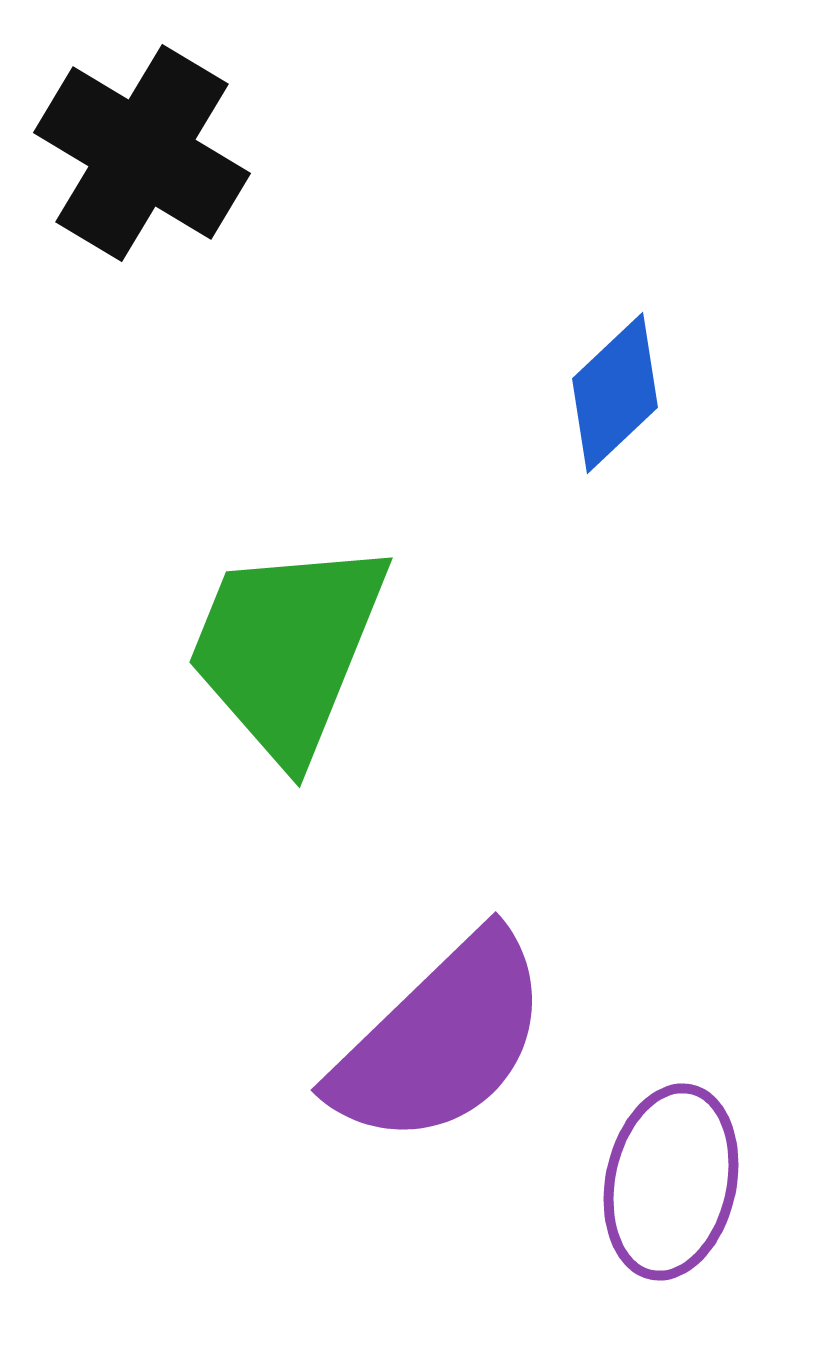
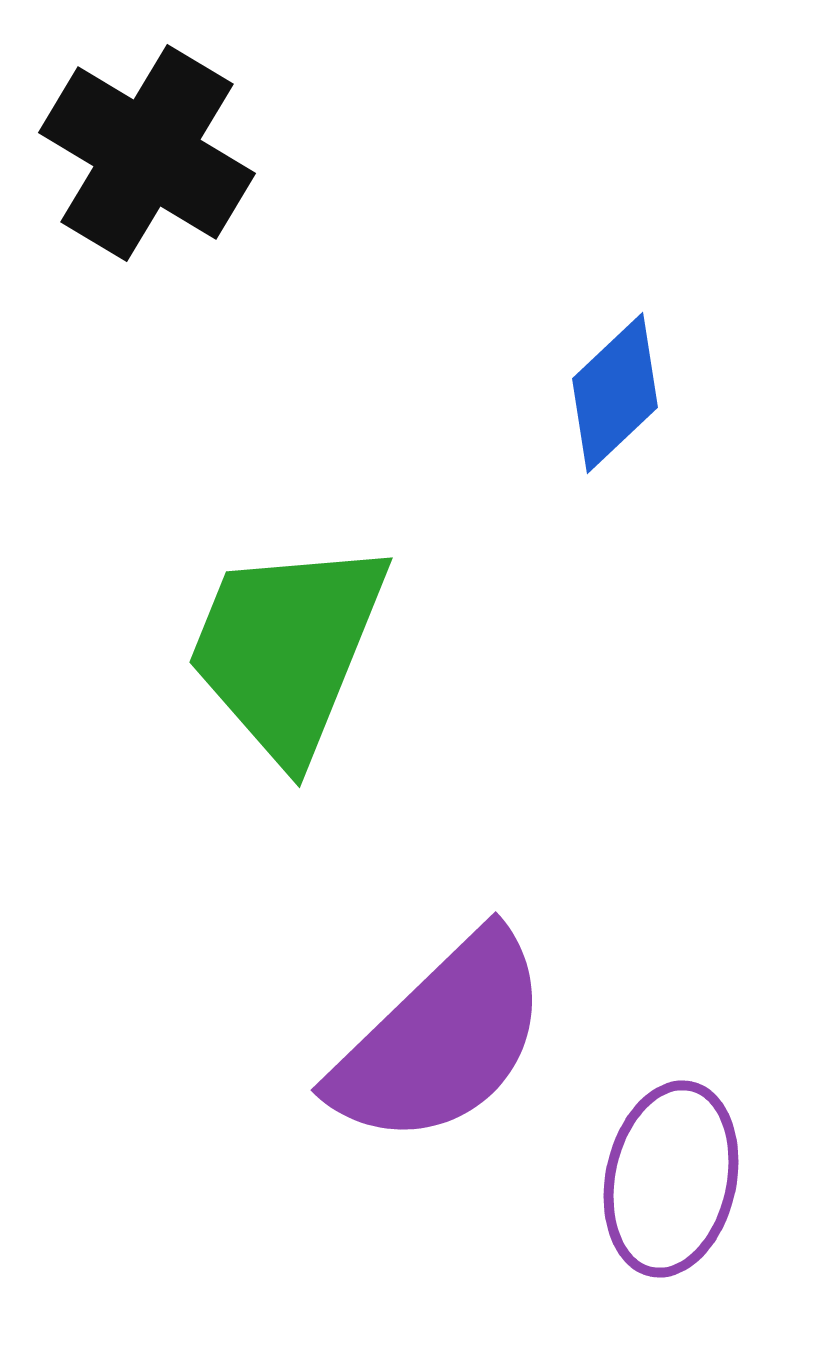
black cross: moved 5 px right
purple ellipse: moved 3 px up
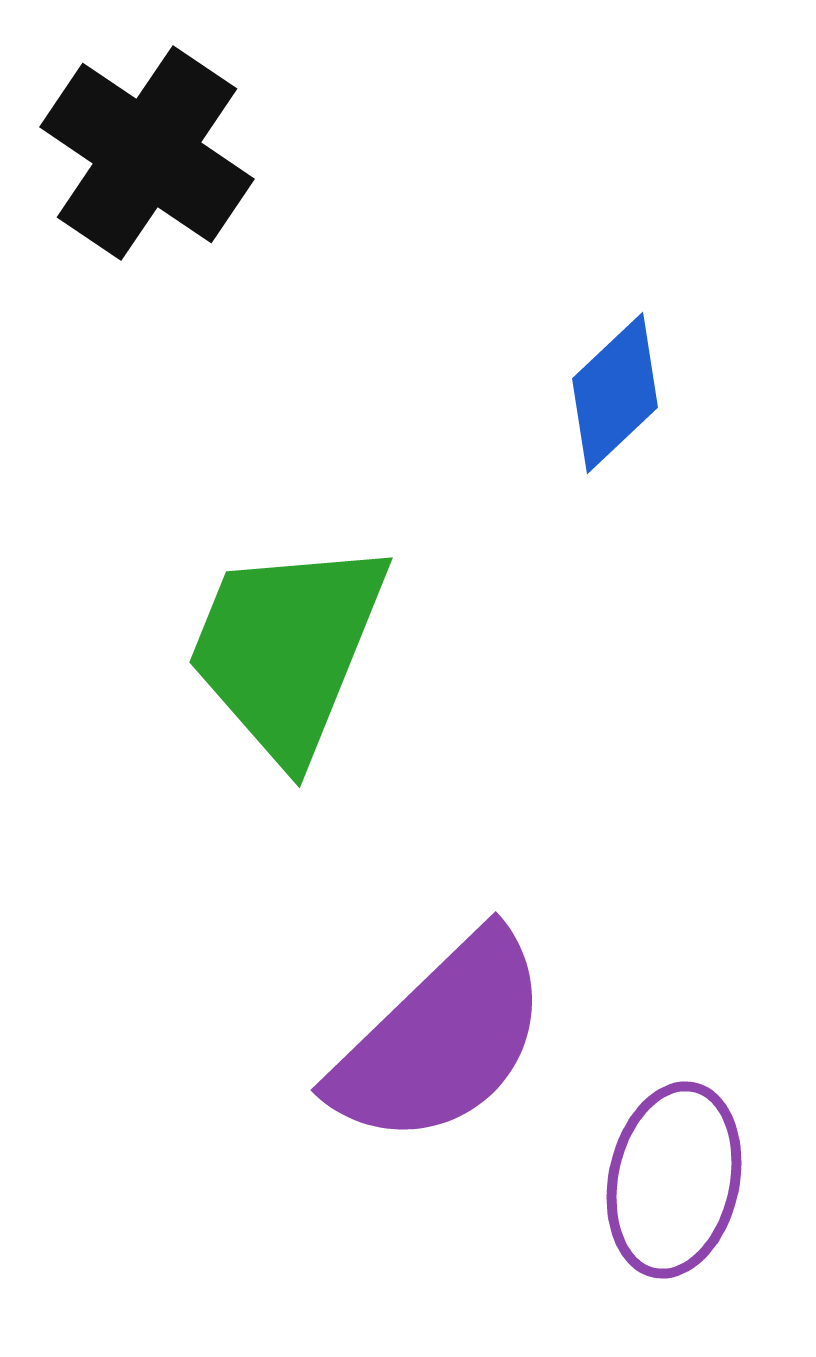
black cross: rotated 3 degrees clockwise
purple ellipse: moved 3 px right, 1 px down
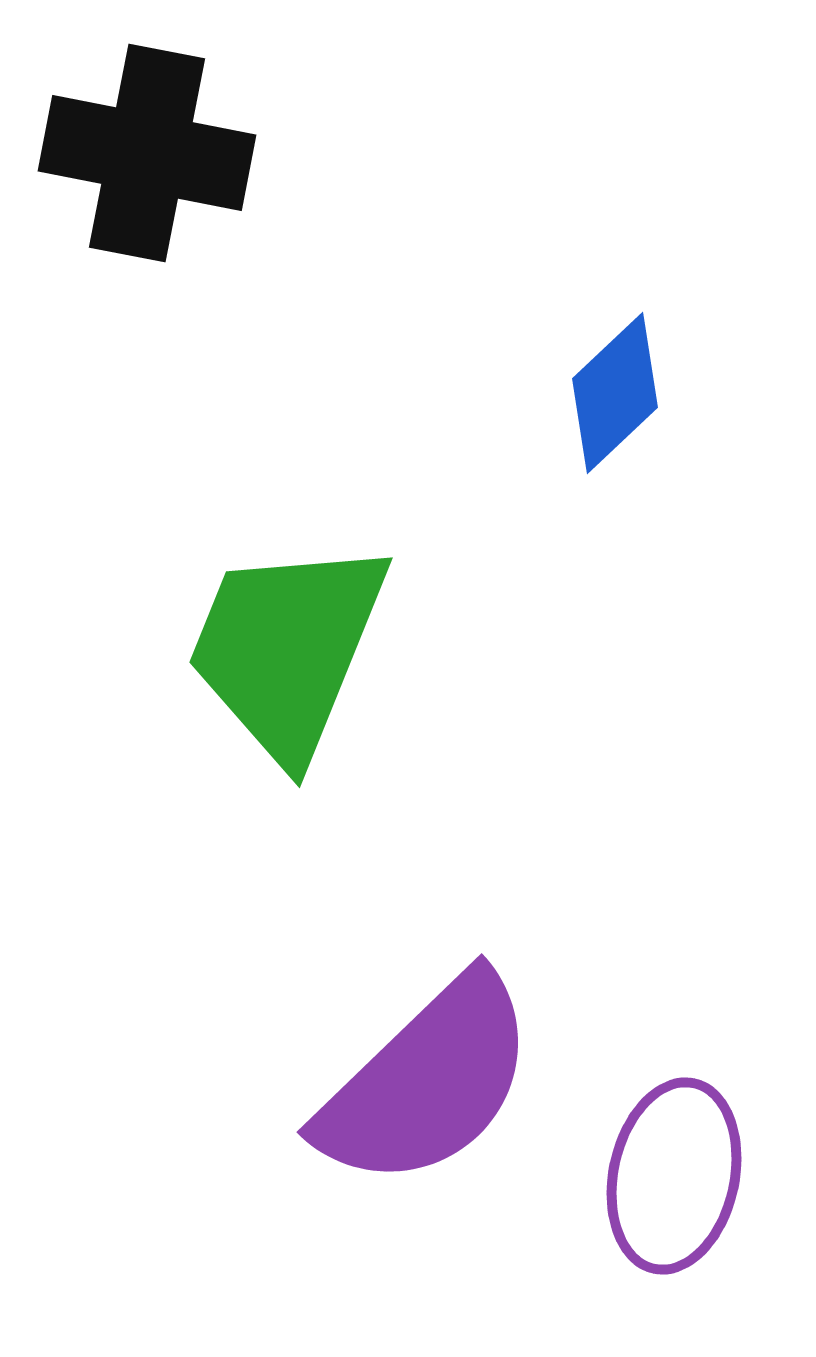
black cross: rotated 23 degrees counterclockwise
purple semicircle: moved 14 px left, 42 px down
purple ellipse: moved 4 px up
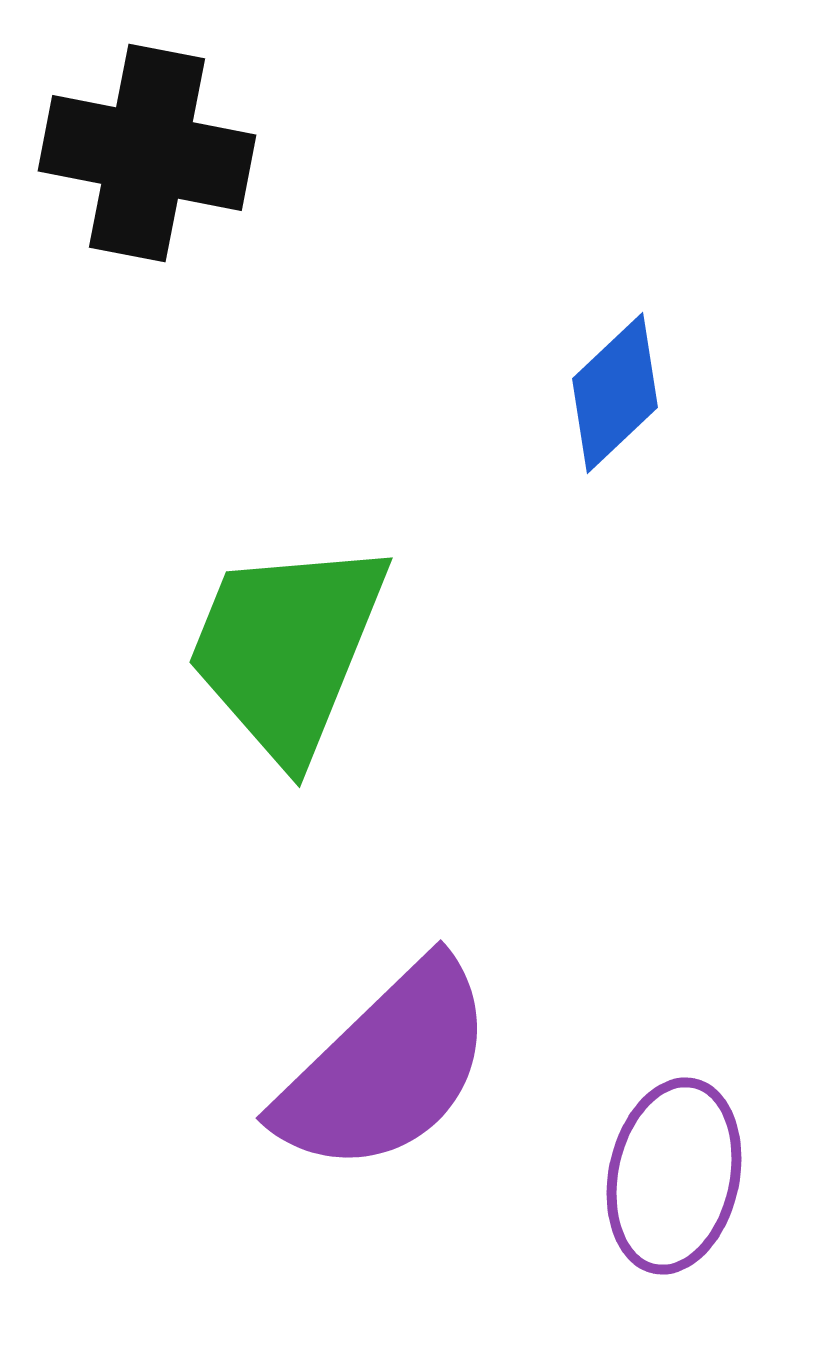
purple semicircle: moved 41 px left, 14 px up
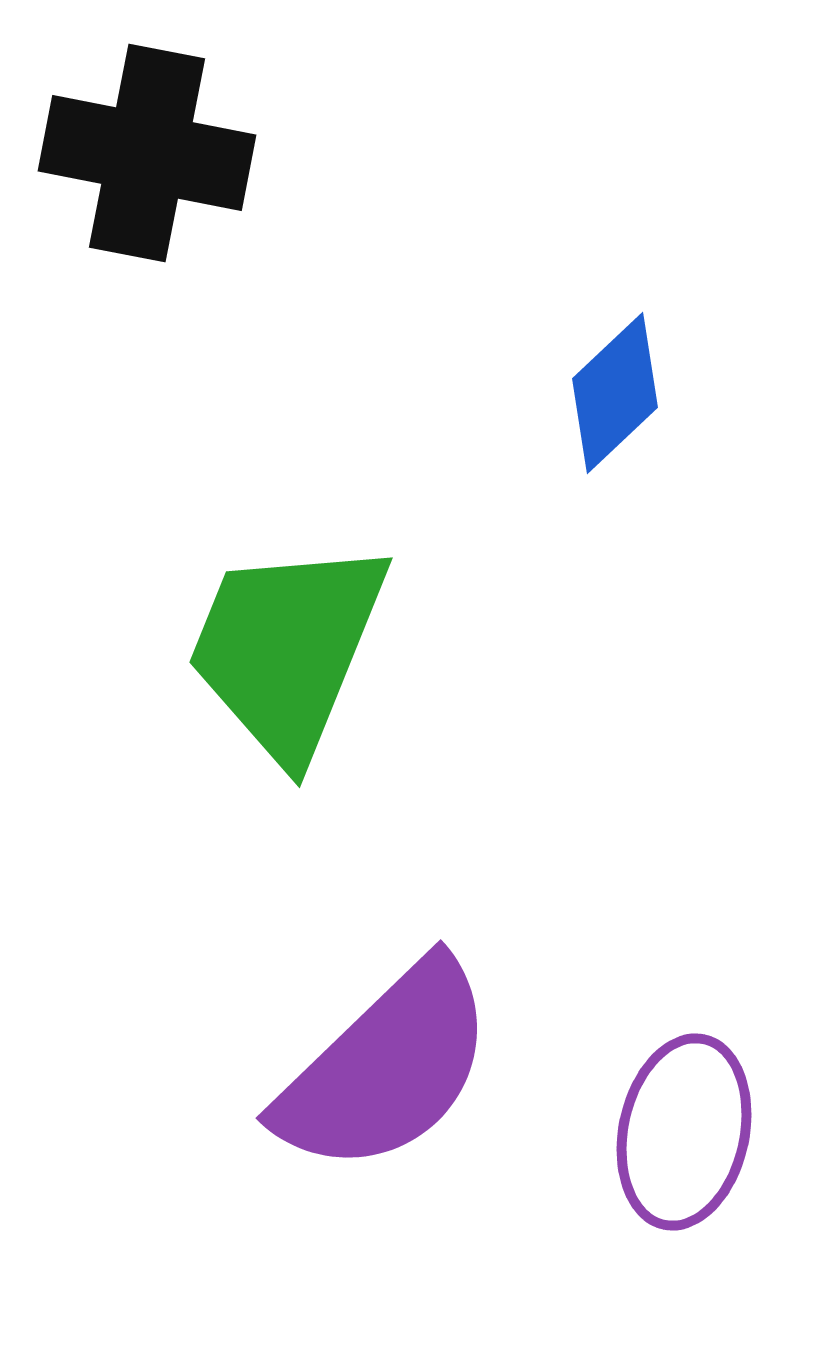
purple ellipse: moved 10 px right, 44 px up
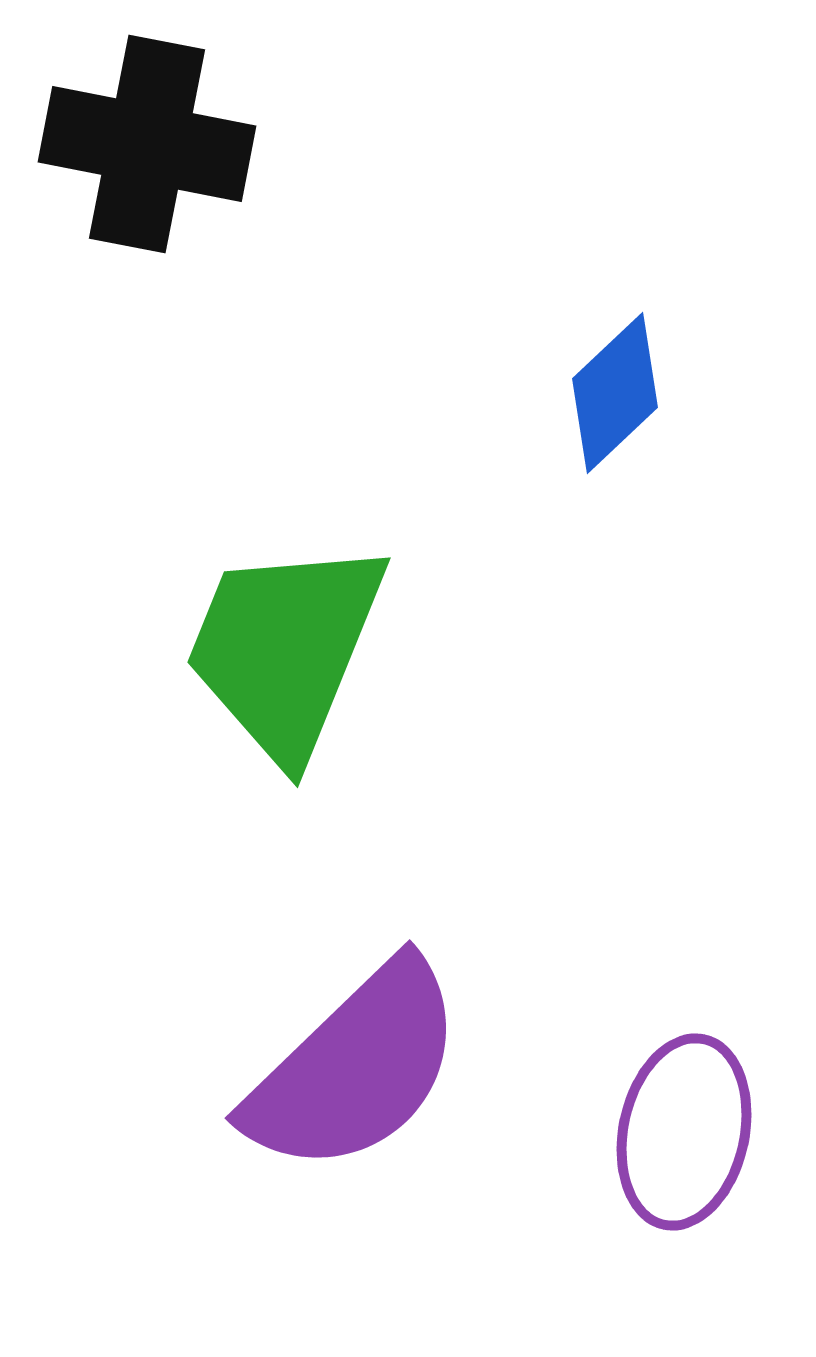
black cross: moved 9 px up
green trapezoid: moved 2 px left
purple semicircle: moved 31 px left
